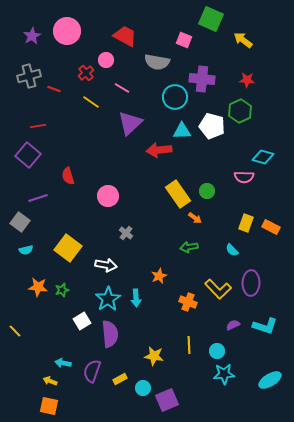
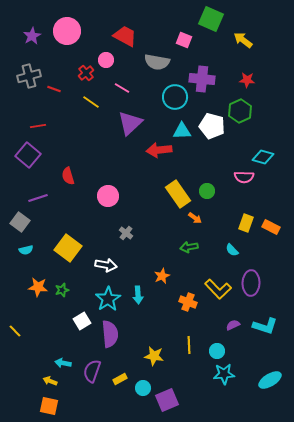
orange star at (159, 276): moved 3 px right
cyan arrow at (136, 298): moved 2 px right, 3 px up
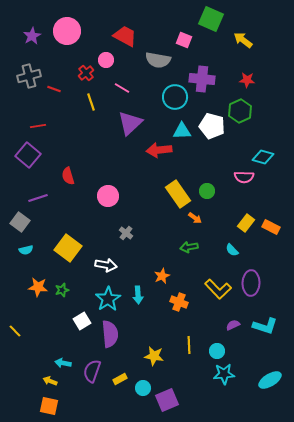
gray semicircle at (157, 62): moved 1 px right, 2 px up
yellow line at (91, 102): rotated 36 degrees clockwise
yellow rectangle at (246, 223): rotated 18 degrees clockwise
orange cross at (188, 302): moved 9 px left
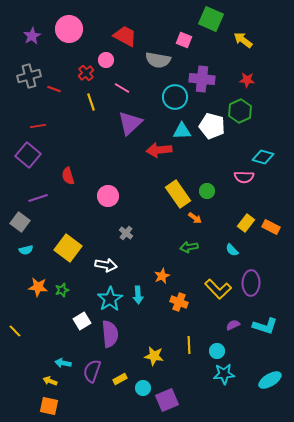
pink circle at (67, 31): moved 2 px right, 2 px up
cyan star at (108, 299): moved 2 px right
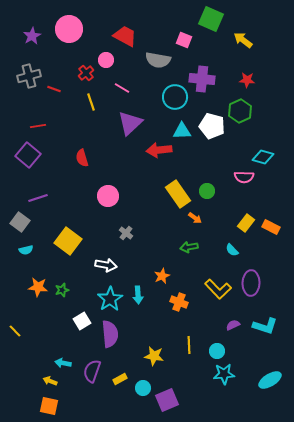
red semicircle at (68, 176): moved 14 px right, 18 px up
yellow square at (68, 248): moved 7 px up
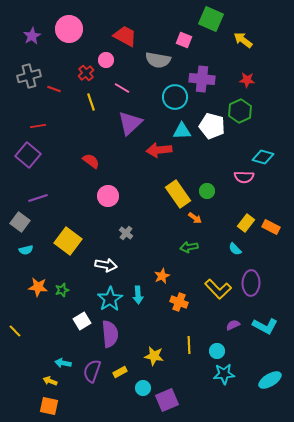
red semicircle at (82, 158): moved 9 px right, 3 px down; rotated 144 degrees clockwise
cyan semicircle at (232, 250): moved 3 px right, 1 px up
cyan L-shape at (265, 326): rotated 10 degrees clockwise
yellow rectangle at (120, 379): moved 7 px up
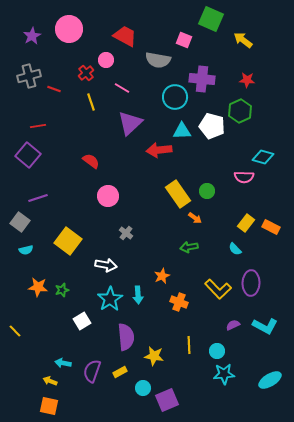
purple semicircle at (110, 334): moved 16 px right, 3 px down
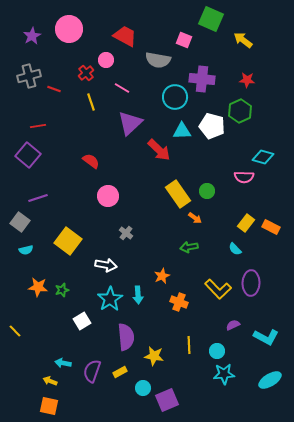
red arrow at (159, 150): rotated 130 degrees counterclockwise
cyan L-shape at (265, 326): moved 1 px right, 11 px down
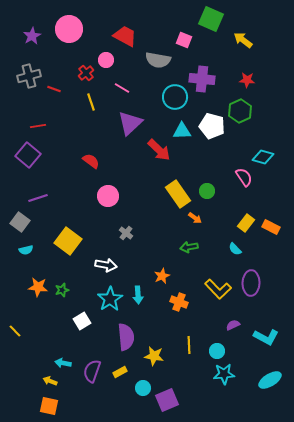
pink semicircle at (244, 177): rotated 126 degrees counterclockwise
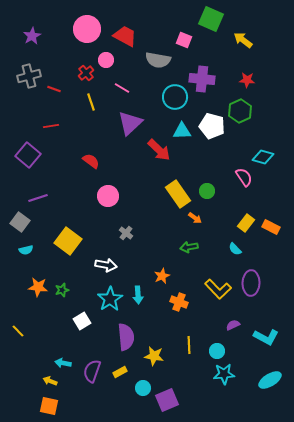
pink circle at (69, 29): moved 18 px right
red line at (38, 126): moved 13 px right
yellow line at (15, 331): moved 3 px right
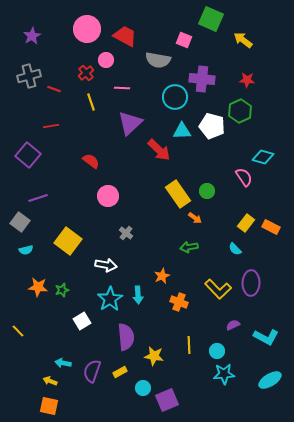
pink line at (122, 88): rotated 28 degrees counterclockwise
